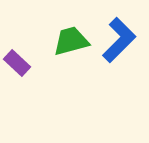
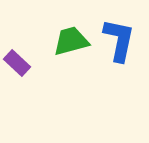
blue L-shape: rotated 33 degrees counterclockwise
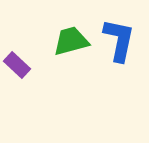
purple rectangle: moved 2 px down
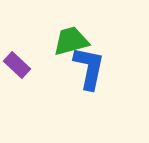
blue L-shape: moved 30 px left, 28 px down
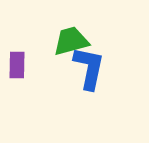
purple rectangle: rotated 48 degrees clockwise
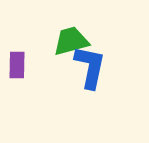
blue L-shape: moved 1 px right, 1 px up
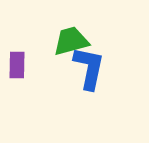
blue L-shape: moved 1 px left, 1 px down
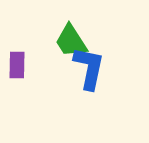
green trapezoid: rotated 108 degrees counterclockwise
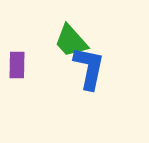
green trapezoid: rotated 9 degrees counterclockwise
